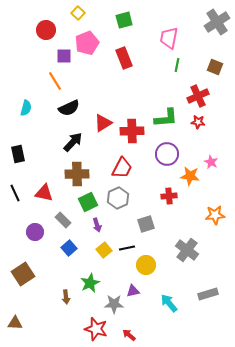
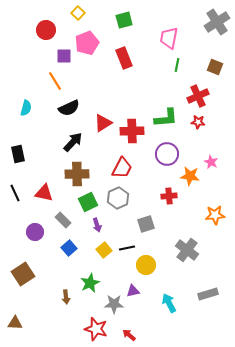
cyan arrow at (169, 303): rotated 12 degrees clockwise
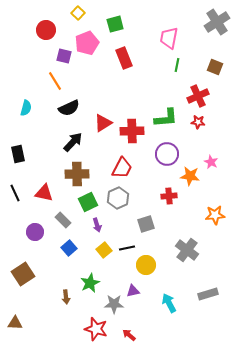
green square at (124, 20): moved 9 px left, 4 px down
purple square at (64, 56): rotated 14 degrees clockwise
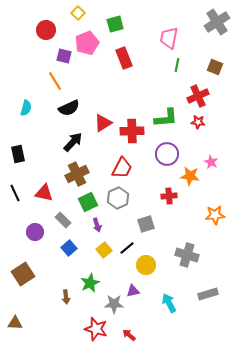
brown cross at (77, 174): rotated 25 degrees counterclockwise
black line at (127, 248): rotated 28 degrees counterclockwise
gray cross at (187, 250): moved 5 px down; rotated 20 degrees counterclockwise
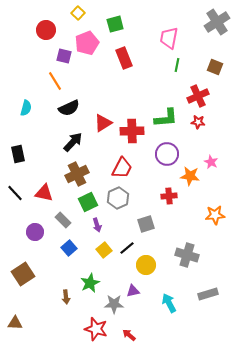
black line at (15, 193): rotated 18 degrees counterclockwise
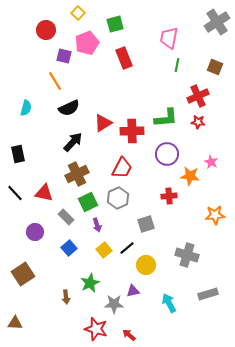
gray rectangle at (63, 220): moved 3 px right, 3 px up
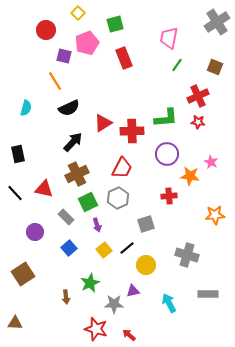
green line at (177, 65): rotated 24 degrees clockwise
red triangle at (44, 193): moved 4 px up
gray rectangle at (208, 294): rotated 18 degrees clockwise
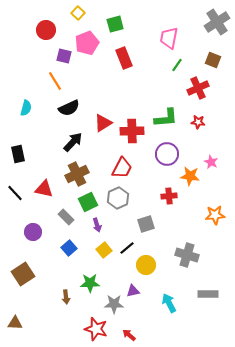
brown square at (215, 67): moved 2 px left, 7 px up
red cross at (198, 96): moved 8 px up
purple circle at (35, 232): moved 2 px left
green star at (90, 283): rotated 24 degrees clockwise
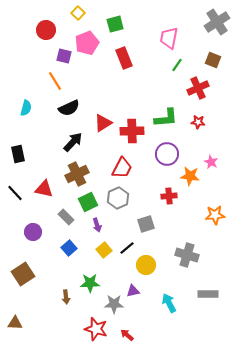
red arrow at (129, 335): moved 2 px left
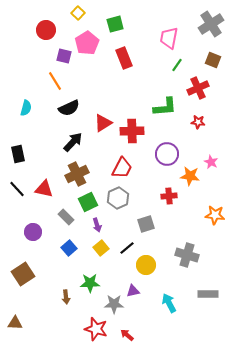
gray cross at (217, 22): moved 6 px left, 2 px down
pink pentagon at (87, 43): rotated 10 degrees counterclockwise
green L-shape at (166, 118): moved 1 px left, 11 px up
black line at (15, 193): moved 2 px right, 4 px up
orange star at (215, 215): rotated 12 degrees clockwise
yellow square at (104, 250): moved 3 px left, 2 px up
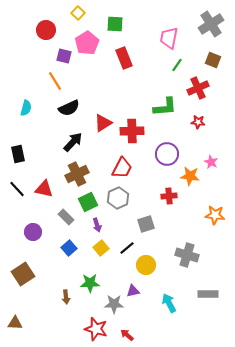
green square at (115, 24): rotated 18 degrees clockwise
